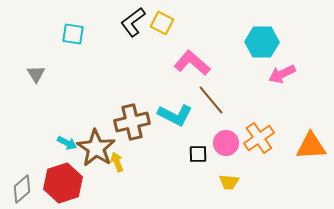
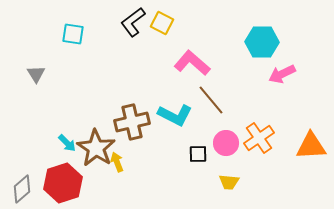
cyan arrow: rotated 18 degrees clockwise
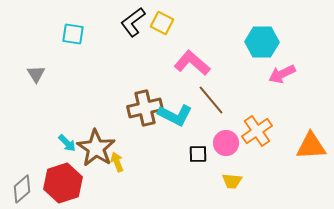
brown cross: moved 13 px right, 14 px up
orange cross: moved 2 px left, 7 px up
yellow trapezoid: moved 3 px right, 1 px up
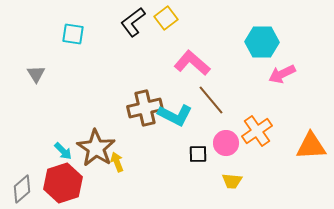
yellow square: moved 4 px right, 5 px up; rotated 25 degrees clockwise
cyan arrow: moved 4 px left, 8 px down
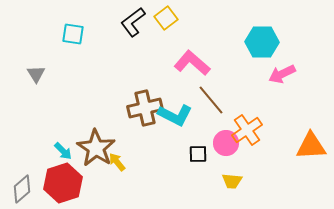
orange cross: moved 10 px left, 1 px up
yellow arrow: rotated 18 degrees counterclockwise
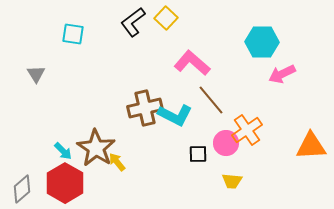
yellow square: rotated 10 degrees counterclockwise
red hexagon: moved 2 px right; rotated 12 degrees counterclockwise
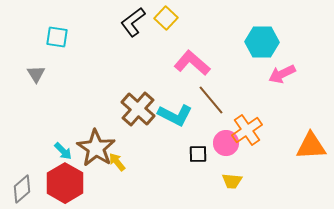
cyan square: moved 16 px left, 3 px down
brown cross: moved 7 px left, 1 px down; rotated 36 degrees counterclockwise
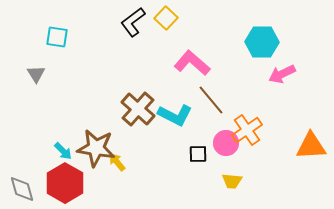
brown star: rotated 24 degrees counterclockwise
gray diamond: rotated 64 degrees counterclockwise
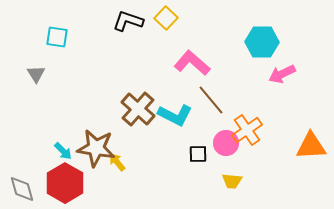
black L-shape: moved 5 px left, 1 px up; rotated 56 degrees clockwise
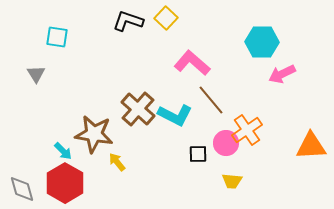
brown star: moved 2 px left, 14 px up
